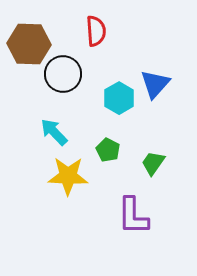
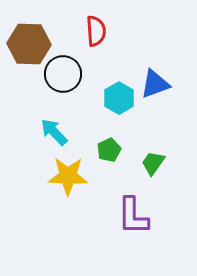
blue triangle: rotated 28 degrees clockwise
green pentagon: moved 1 px right; rotated 20 degrees clockwise
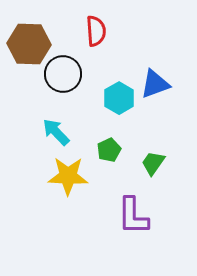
cyan arrow: moved 2 px right
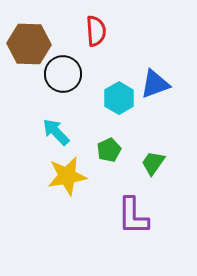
yellow star: moved 1 px left; rotated 12 degrees counterclockwise
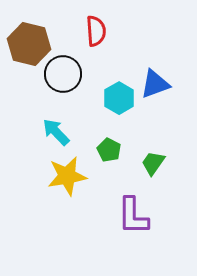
brown hexagon: rotated 12 degrees clockwise
green pentagon: rotated 20 degrees counterclockwise
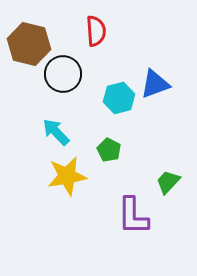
cyan hexagon: rotated 16 degrees clockwise
green trapezoid: moved 15 px right, 19 px down; rotated 8 degrees clockwise
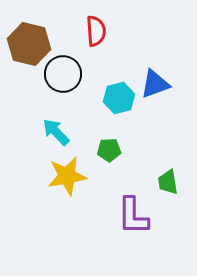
green pentagon: rotated 30 degrees counterclockwise
green trapezoid: rotated 52 degrees counterclockwise
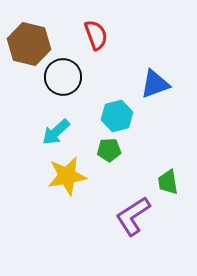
red semicircle: moved 4 px down; rotated 16 degrees counterclockwise
black circle: moved 3 px down
cyan hexagon: moved 2 px left, 18 px down
cyan arrow: rotated 88 degrees counterclockwise
purple L-shape: rotated 57 degrees clockwise
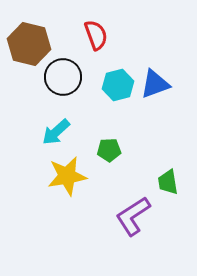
cyan hexagon: moved 1 px right, 31 px up
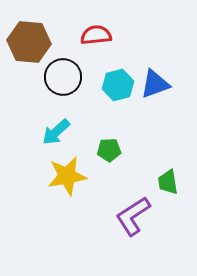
red semicircle: rotated 76 degrees counterclockwise
brown hexagon: moved 2 px up; rotated 9 degrees counterclockwise
